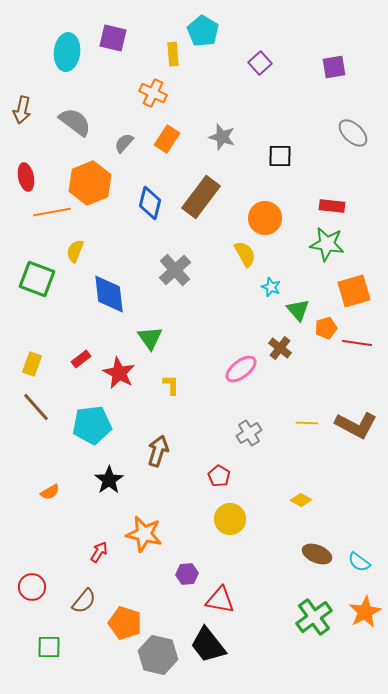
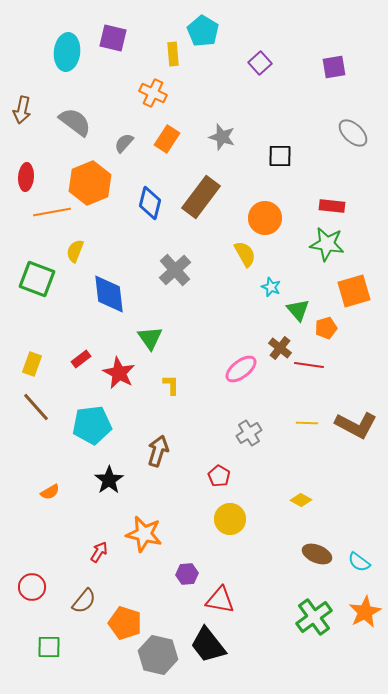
red ellipse at (26, 177): rotated 16 degrees clockwise
red line at (357, 343): moved 48 px left, 22 px down
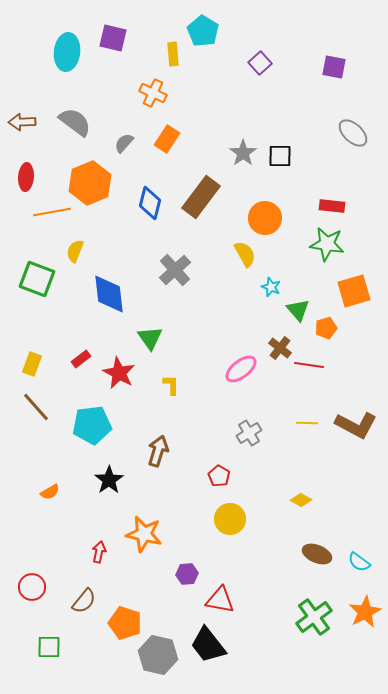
purple square at (334, 67): rotated 20 degrees clockwise
brown arrow at (22, 110): moved 12 px down; rotated 76 degrees clockwise
gray star at (222, 137): moved 21 px right, 16 px down; rotated 20 degrees clockwise
red arrow at (99, 552): rotated 20 degrees counterclockwise
